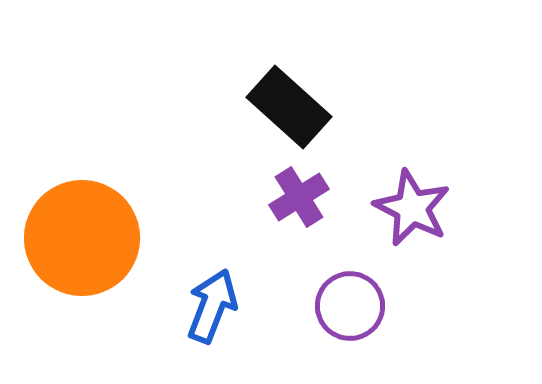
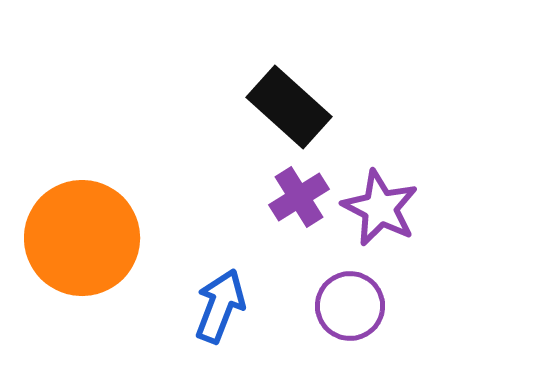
purple star: moved 32 px left
blue arrow: moved 8 px right
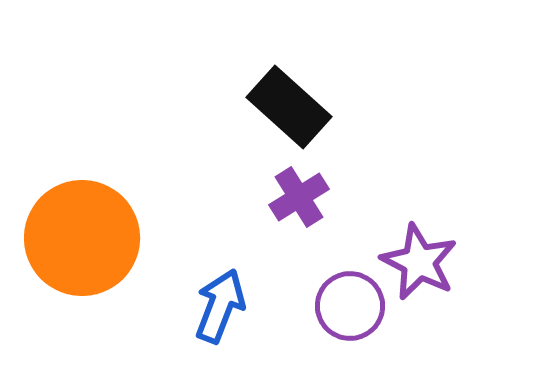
purple star: moved 39 px right, 54 px down
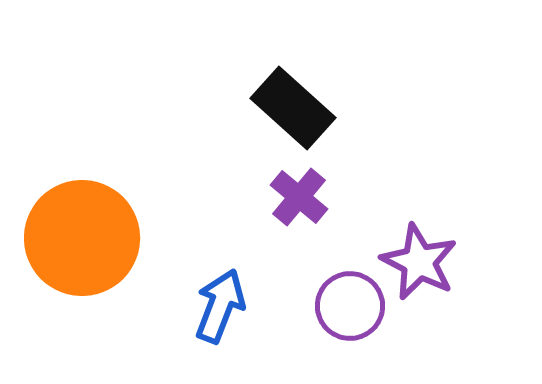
black rectangle: moved 4 px right, 1 px down
purple cross: rotated 18 degrees counterclockwise
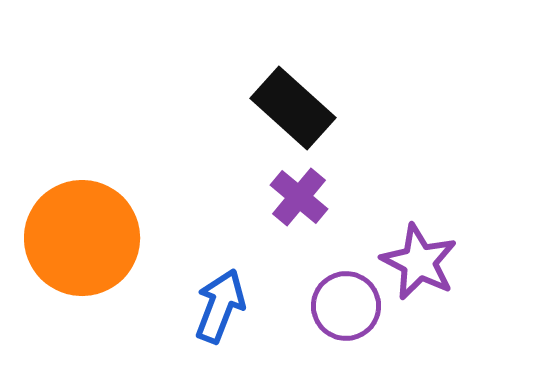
purple circle: moved 4 px left
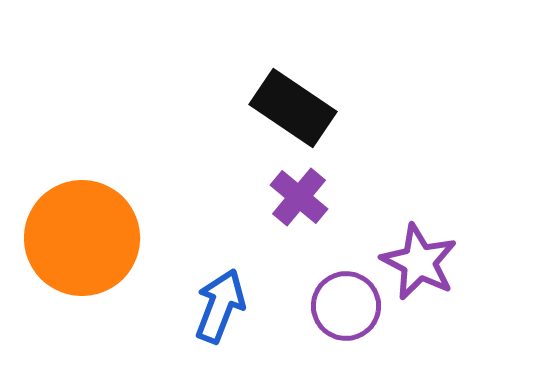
black rectangle: rotated 8 degrees counterclockwise
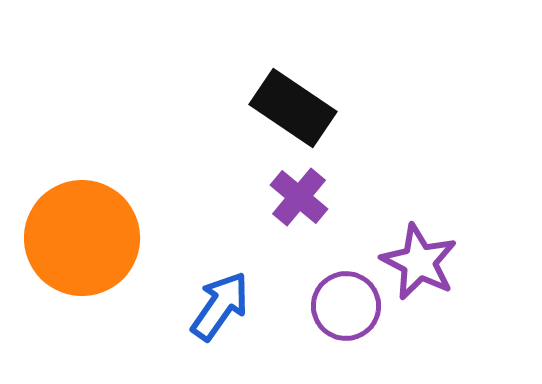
blue arrow: rotated 14 degrees clockwise
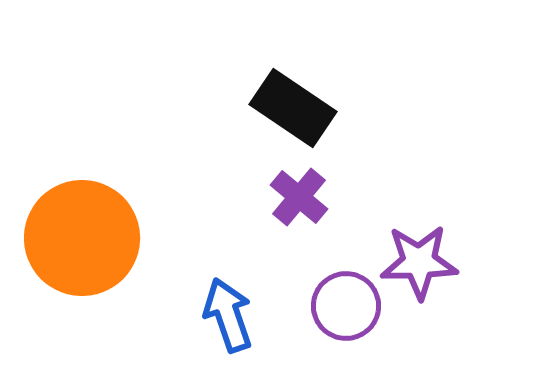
purple star: rotated 28 degrees counterclockwise
blue arrow: moved 8 px right, 9 px down; rotated 54 degrees counterclockwise
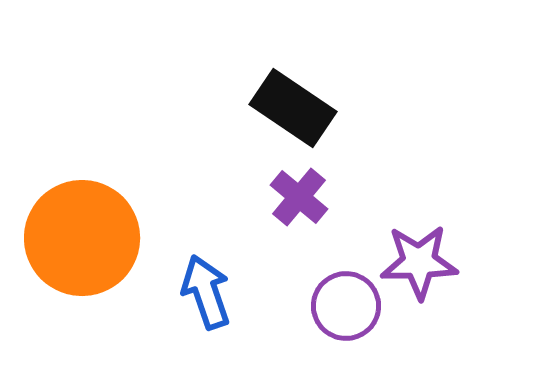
blue arrow: moved 22 px left, 23 px up
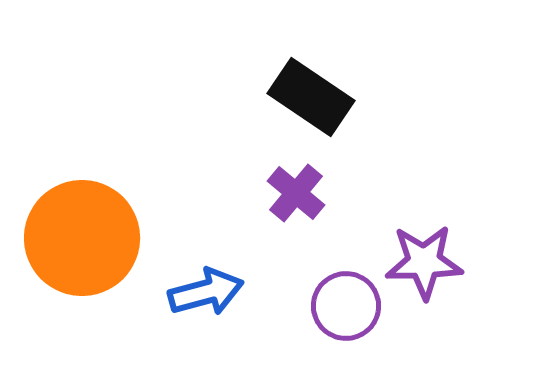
black rectangle: moved 18 px right, 11 px up
purple cross: moved 3 px left, 4 px up
purple star: moved 5 px right
blue arrow: rotated 94 degrees clockwise
